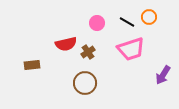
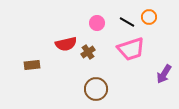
purple arrow: moved 1 px right, 1 px up
brown circle: moved 11 px right, 6 px down
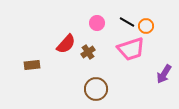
orange circle: moved 3 px left, 9 px down
red semicircle: rotated 35 degrees counterclockwise
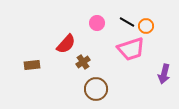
brown cross: moved 5 px left, 10 px down
purple arrow: rotated 18 degrees counterclockwise
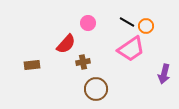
pink circle: moved 9 px left
pink trapezoid: rotated 16 degrees counterclockwise
brown cross: rotated 24 degrees clockwise
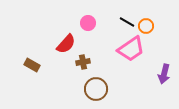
brown rectangle: rotated 35 degrees clockwise
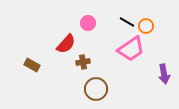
purple arrow: rotated 24 degrees counterclockwise
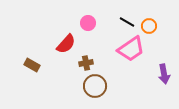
orange circle: moved 3 px right
brown cross: moved 3 px right, 1 px down
brown circle: moved 1 px left, 3 px up
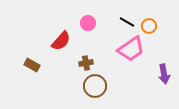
red semicircle: moved 5 px left, 3 px up
